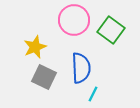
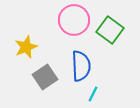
green square: moved 1 px left
yellow star: moved 9 px left
blue semicircle: moved 2 px up
gray square: moved 1 px right; rotated 30 degrees clockwise
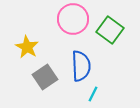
pink circle: moved 1 px left, 1 px up
yellow star: moved 1 px right; rotated 20 degrees counterclockwise
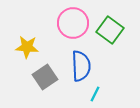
pink circle: moved 4 px down
yellow star: rotated 25 degrees counterclockwise
cyan line: moved 2 px right
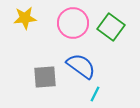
green square: moved 1 px right, 3 px up
yellow star: moved 2 px left, 29 px up; rotated 10 degrees counterclockwise
blue semicircle: rotated 52 degrees counterclockwise
gray square: rotated 30 degrees clockwise
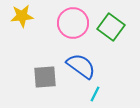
yellow star: moved 3 px left, 2 px up
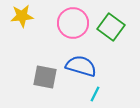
blue semicircle: rotated 20 degrees counterclockwise
gray square: rotated 15 degrees clockwise
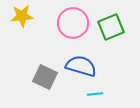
green square: rotated 32 degrees clockwise
gray square: rotated 15 degrees clockwise
cyan line: rotated 56 degrees clockwise
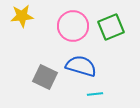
pink circle: moved 3 px down
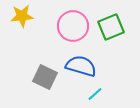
cyan line: rotated 35 degrees counterclockwise
